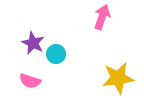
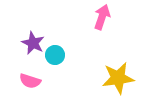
cyan circle: moved 1 px left, 1 px down
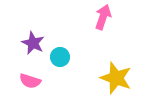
pink arrow: moved 1 px right
cyan circle: moved 5 px right, 2 px down
yellow star: moved 2 px left; rotated 28 degrees clockwise
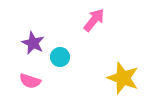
pink arrow: moved 9 px left, 3 px down; rotated 20 degrees clockwise
yellow star: moved 7 px right
